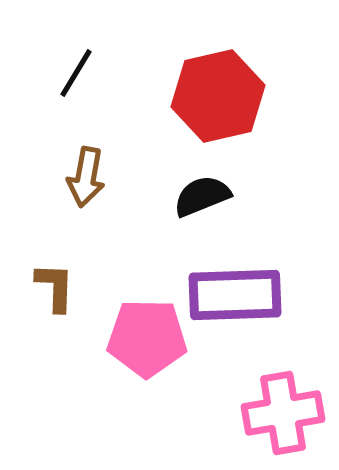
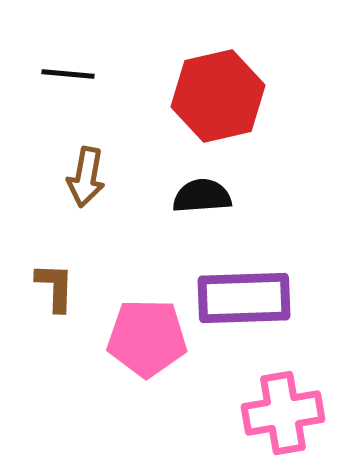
black line: moved 8 px left, 1 px down; rotated 64 degrees clockwise
black semicircle: rotated 18 degrees clockwise
purple rectangle: moved 9 px right, 3 px down
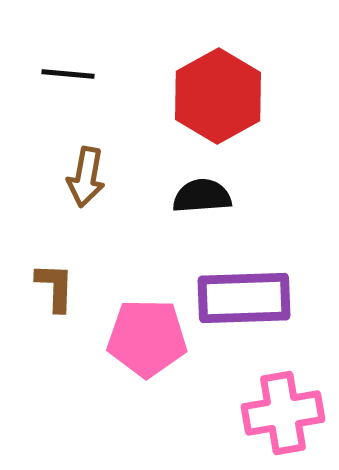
red hexagon: rotated 16 degrees counterclockwise
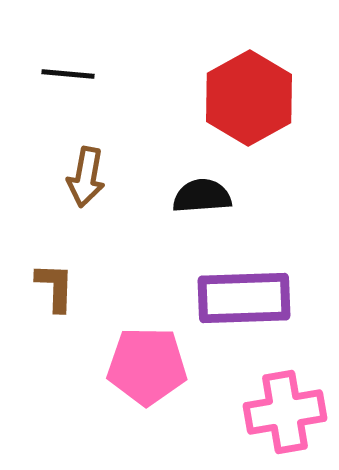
red hexagon: moved 31 px right, 2 px down
pink pentagon: moved 28 px down
pink cross: moved 2 px right, 1 px up
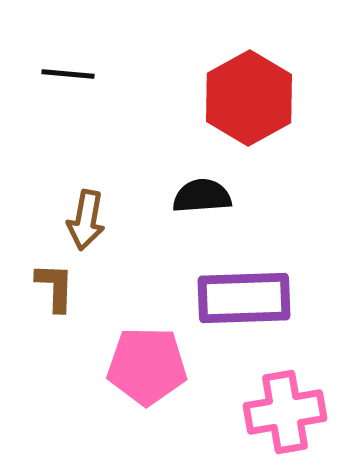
brown arrow: moved 43 px down
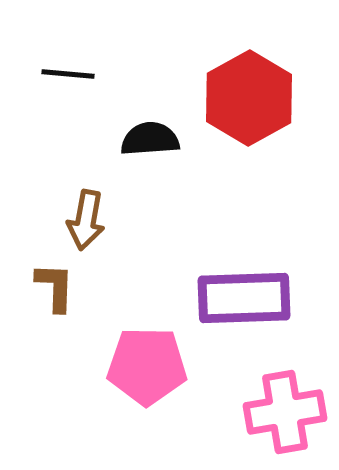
black semicircle: moved 52 px left, 57 px up
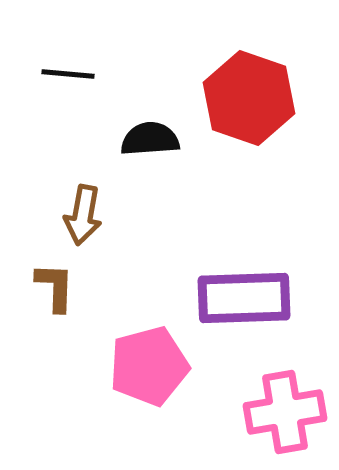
red hexagon: rotated 12 degrees counterclockwise
brown arrow: moved 3 px left, 5 px up
pink pentagon: moved 2 px right; rotated 16 degrees counterclockwise
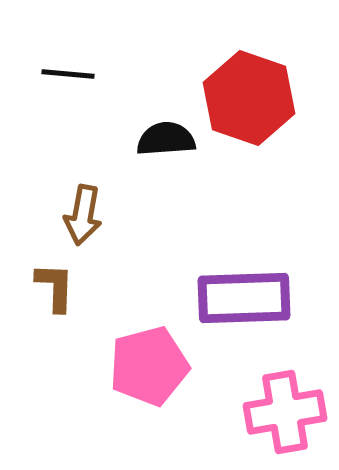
black semicircle: moved 16 px right
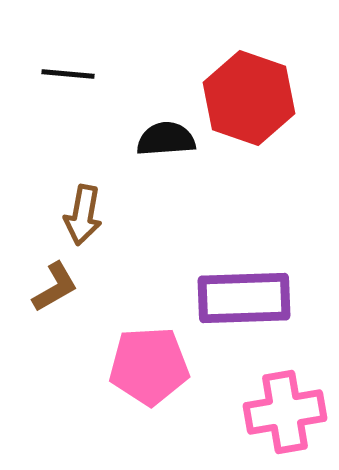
brown L-shape: rotated 58 degrees clockwise
pink pentagon: rotated 12 degrees clockwise
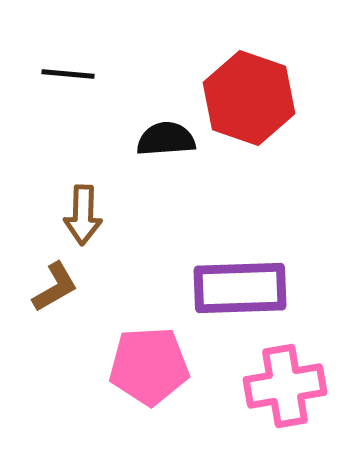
brown arrow: rotated 8 degrees counterclockwise
purple rectangle: moved 4 px left, 10 px up
pink cross: moved 26 px up
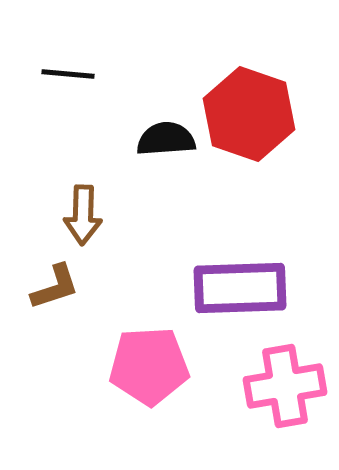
red hexagon: moved 16 px down
brown L-shape: rotated 12 degrees clockwise
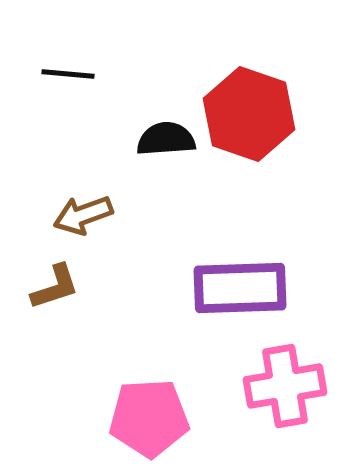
brown arrow: rotated 68 degrees clockwise
pink pentagon: moved 52 px down
